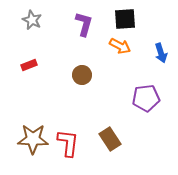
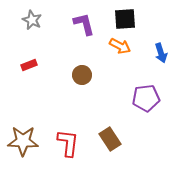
purple L-shape: rotated 30 degrees counterclockwise
brown star: moved 10 px left, 2 px down
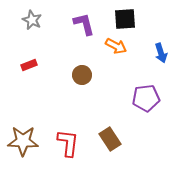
orange arrow: moved 4 px left
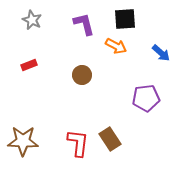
blue arrow: rotated 30 degrees counterclockwise
red L-shape: moved 10 px right
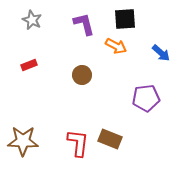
brown rectangle: rotated 35 degrees counterclockwise
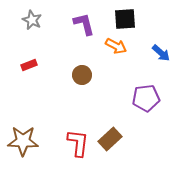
brown rectangle: rotated 65 degrees counterclockwise
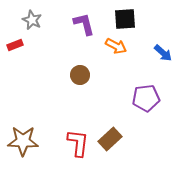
blue arrow: moved 2 px right
red rectangle: moved 14 px left, 20 px up
brown circle: moved 2 px left
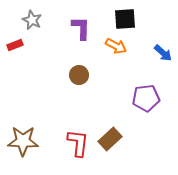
purple L-shape: moved 3 px left, 4 px down; rotated 15 degrees clockwise
brown circle: moved 1 px left
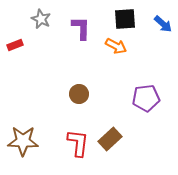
gray star: moved 9 px right, 1 px up
blue arrow: moved 29 px up
brown circle: moved 19 px down
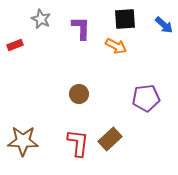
blue arrow: moved 1 px right, 1 px down
